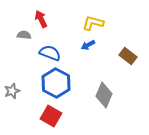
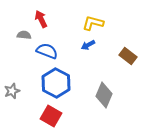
blue semicircle: moved 3 px left, 2 px up
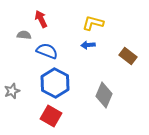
blue arrow: rotated 24 degrees clockwise
blue hexagon: moved 1 px left
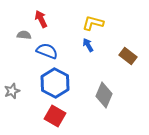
blue arrow: rotated 64 degrees clockwise
red square: moved 4 px right
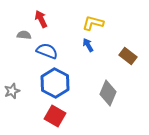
gray diamond: moved 4 px right, 2 px up
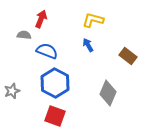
red arrow: rotated 48 degrees clockwise
yellow L-shape: moved 3 px up
red square: rotated 10 degrees counterclockwise
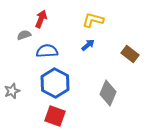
gray semicircle: rotated 24 degrees counterclockwise
blue arrow: rotated 80 degrees clockwise
blue semicircle: rotated 25 degrees counterclockwise
brown rectangle: moved 2 px right, 2 px up
